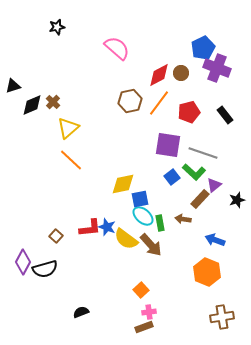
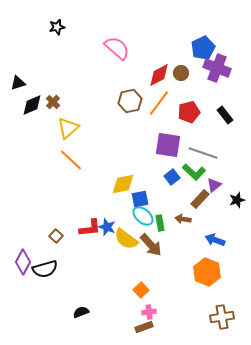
black triangle at (13, 86): moved 5 px right, 3 px up
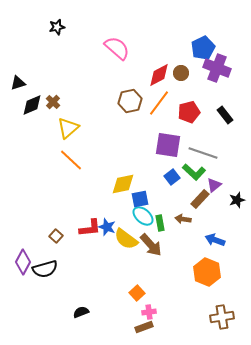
orange square at (141, 290): moved 4 px left, 3 px down
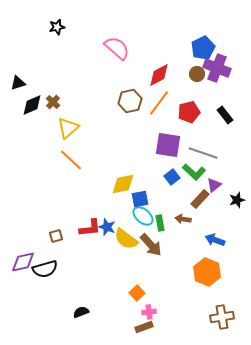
brown circle at (181, 73): moved 16 px right, 1 px down
brown square at (56, 236): rotated 32 degrees clockwise
purple diamond at (23, 262): rotated 50 degrees clockwise
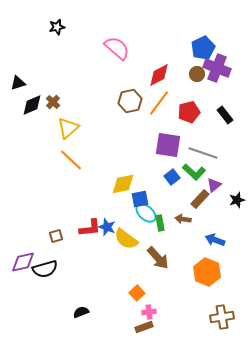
cyan ellipse at (143, 216): moved 3 px right, 3 px up
brown arrow at (151, 245): moved 7 px right, 13 px down
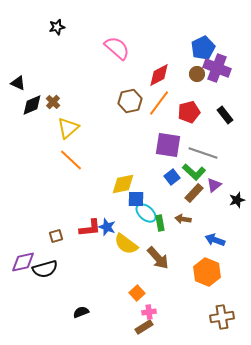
black triangle at (18, 83): rotated 42 degrees clockwise
blue square at (140, 199): moved 4 px left; rotated 12 degrees clockwise
brown rectangle at (200, 199): moved 6 px left, 6 px up
yellow semicircle at (126, 239): moved 5 px down
brown rectangle at (144, 327): rotated 12 degrees counterclockwise
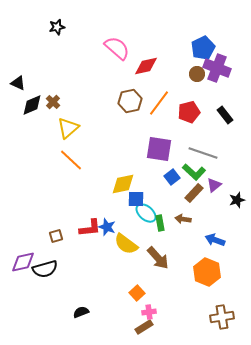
red diamond at (159, 75): moved 13 px left, 9 px up; rotated 15 degrees clockwise
purple square at (168, 145): moved 9 px left, 4 px down
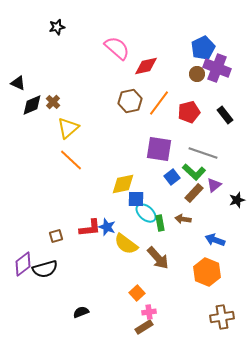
purple diamond at (23, 262): moved 2 px down; rotated 25 degrees counterclockwise
